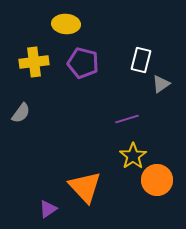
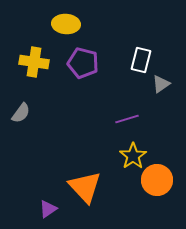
yellow cross: rotated 16 degrees clockwise
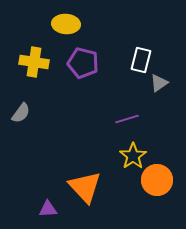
gray triangle: moved 2 px left, 1 px up
purple triangle: rotated 30 degrees clockwise
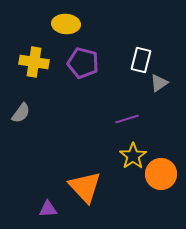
orange circle: moved 4 px right, 6 px up
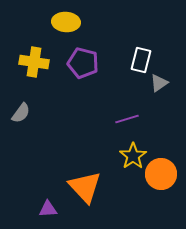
yellow ellipse: moved 2 px up
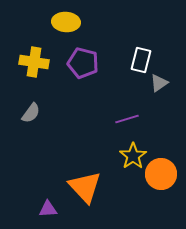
gray semicircle: moved 10 px right
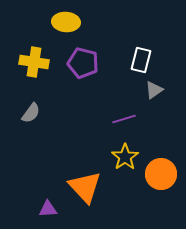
gray triangle: moved 5 px left, 7 px down
purple line: moved 3 px left
yellow star: moved 8 px left, 1 px down
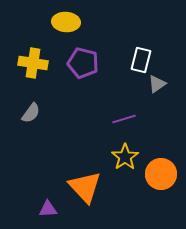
yellow cross: moved 1 px left, 1 px down
gray triangle: moved 3 px right, 6 px up
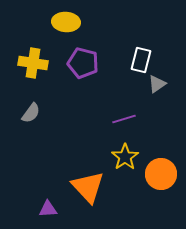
orange triangle: moved 3 px right
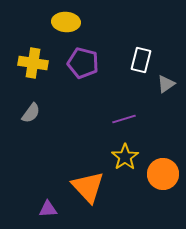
gray triangle: moved 9 px right
orange circle: moved 2 px right
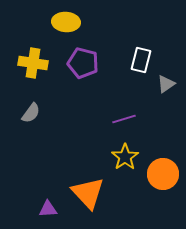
orange triangle: moved 6 px down
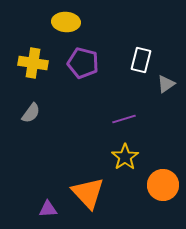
orange circle: moved 11 px down
